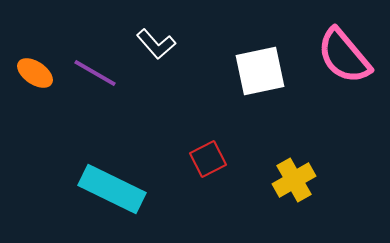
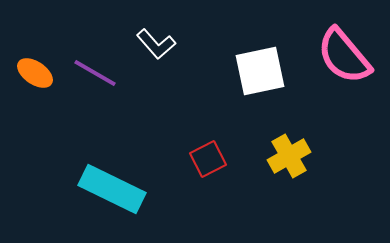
yellow cross: moved 5 px left, 24 px up
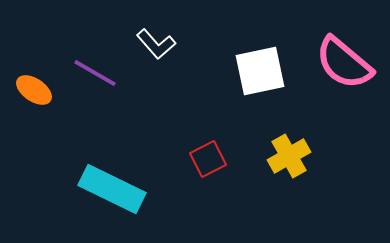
pink semicircle: moved 7 px down; rotated 10 degrees counterclockwise
orange ellipse: moved 1 px left, 17 px down
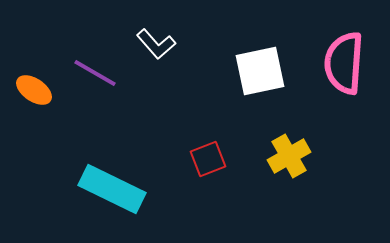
pink semicircle: rotated 54 degrees clockwise
red square: rotated 6 degrees clockwise
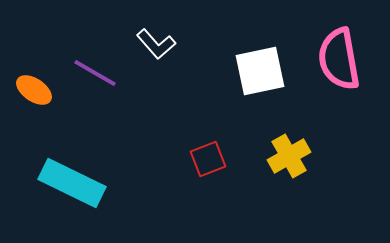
pink semicircle: moved 5 px left, 4 px up; rotated 14 degrees counterclockwise
cyan rectangle: moved 40 px left, 6 px up
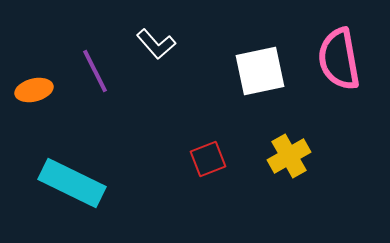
purple line: moved 2 px up; rotated 33 degrees clockwise
orange ellipse: rotated 48 degrees counterclockwise
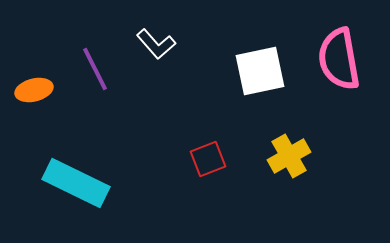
purple line: moved 2 px up
cyan rectangle: moved 4 px right
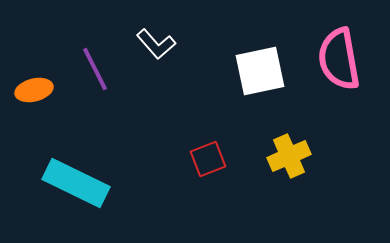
yellow cross: rotated 6 degrees clockwise
